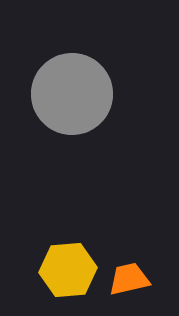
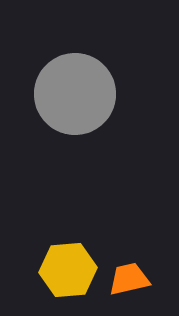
gray circle: moved 3 px right
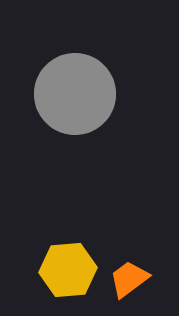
orange trapezoid: rotated 24 degrees counterclockwise
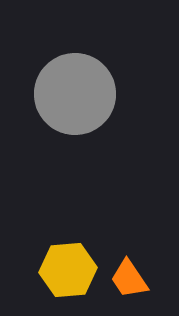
orange trapezoid: rotated 87 degrees counterclockwise
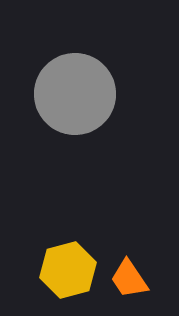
yellow hexagon: rotated 10 degrees counterclockwise
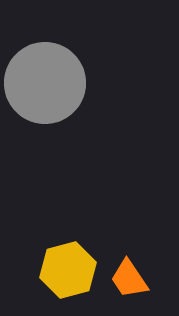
gray circle: moved 30 px left, 11 px up
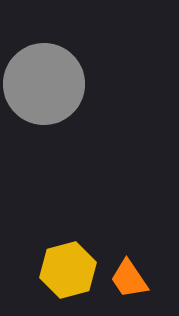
gray circle: moved 1 px left, 1 px down
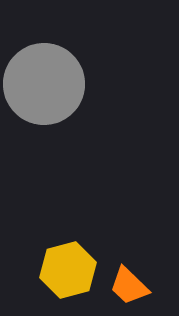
orange trapezoid: moved 7 px down; rotated 12 degrees counterclockwise
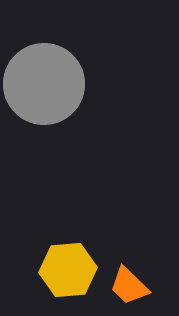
yellow hexagon: rotated 10 degrees clockwise
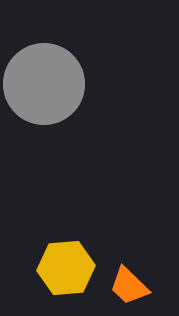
yellow hexagon: moved 2 px left, 2 px up
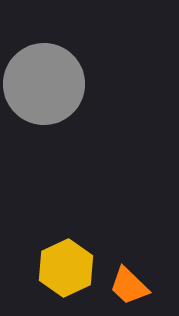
yellow hexagon: rotated 20 degrees counterclockwise
